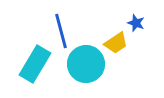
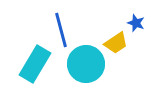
blue line: moved 1 px up
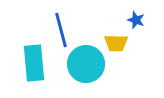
blue star: moved 3 px up
yellow trapezoid: rotated 35 degrees clockwise
cyan rectangle: moved 1 px left, 1 px up; rotated 36 degrees counterclockwise
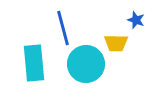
blue line: moved 2 px right, 2 px up
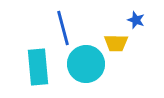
cyan rectangle: moved 4 px right, 4 px down
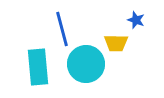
blue line: moved 1 px left, 1 px down
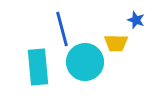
cyan circle: moved 1 px left, 2 px up
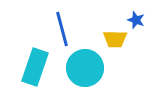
yellow trapezoid: moved 1 px left, 4 px up
cyan circle: moved 6 px down
cyan rectangle: moved 3 px left; rotated 24 degrees clockwise
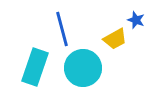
yellow trapezoid: rotated 30 degrees counterclockwise
cyan circle: moved 2 px left
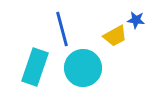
blue star: rotated 12 degrees counterclockwise
yellow trapezoid: moved 3 px up
